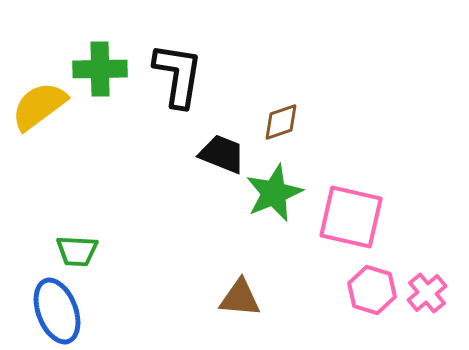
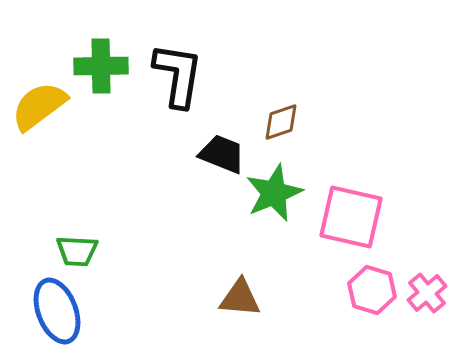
green cross: moved 1 px right, 3 px up
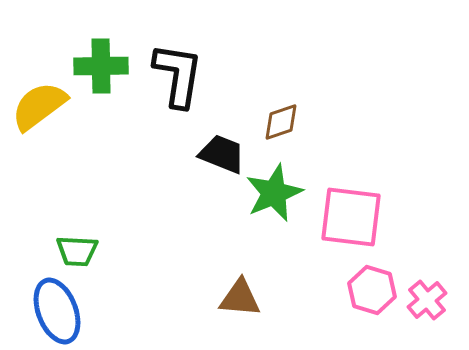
pink square: rotated 6 degrees counterclockwise
pink cross: moved 7 px down
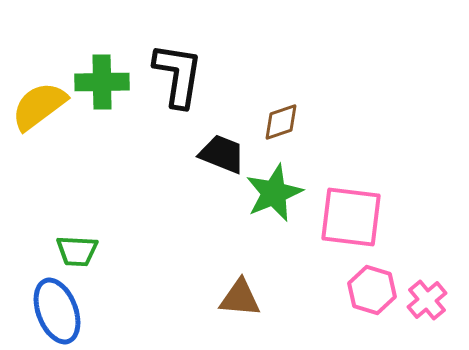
green cross: moved 1 px right, 16 px down
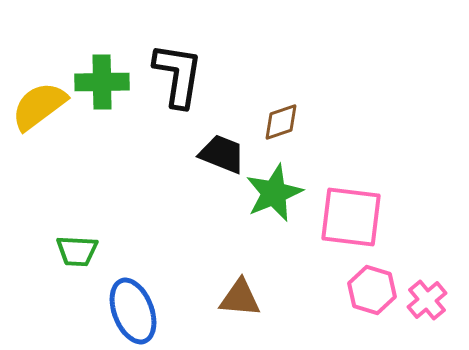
blue ellipse: moved 76 px right
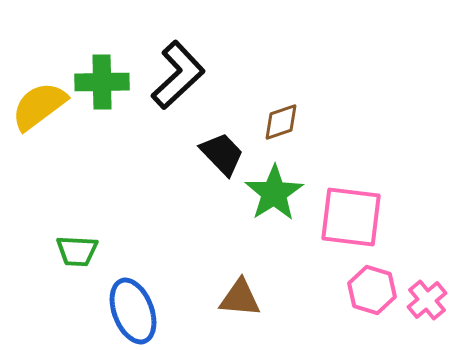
black L-shape: rotated 38 degrees clockwise
black trapezoid: rotated 24 degrees clockwise
green star: rotated 10 degrees counterclockwise
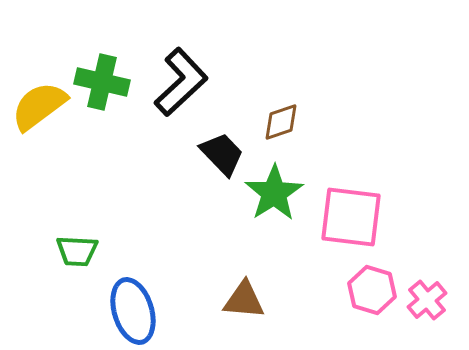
black L-shape: moved 3 px right, 7 px down
green cross: rotated 14 degrees clockwise
brown triangle: moved 4 px right, 2 px down
blue ellipse: rotated 4 degrees clockwise
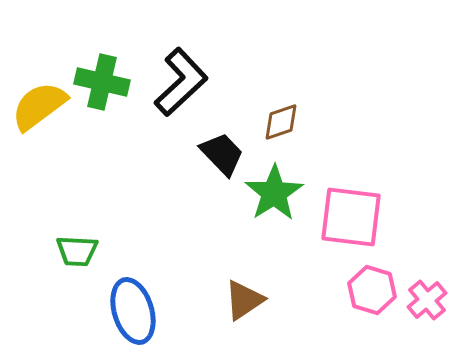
brown triangle: rotated 39 degrees counterclockwise
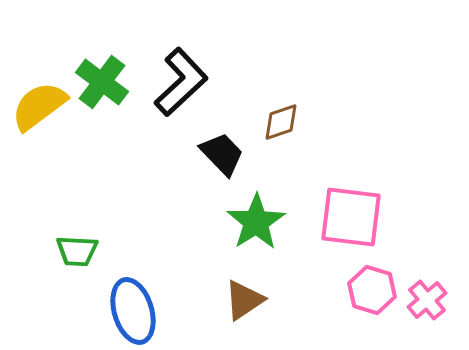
green cross: rotated 24 degrees clockwise
green star: moved 18 px left, 29 px down
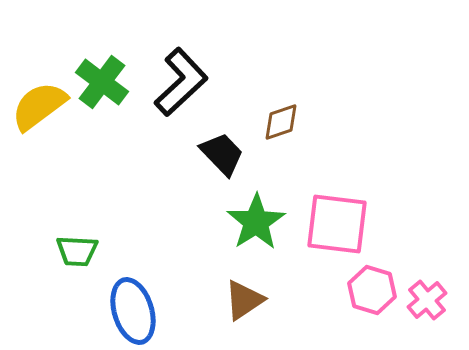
pink square: moved 14 px left, 7 px down
